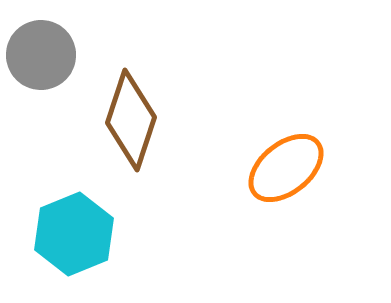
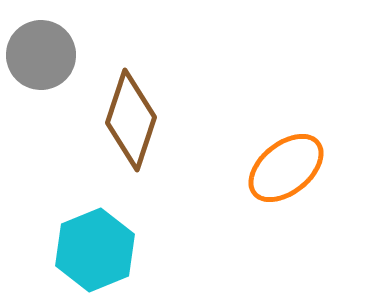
cyan hexagon: moved 21 px right, 16 px down
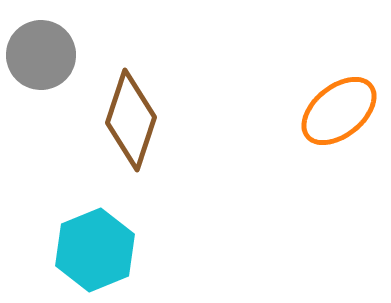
orange ellipse: moved 53 px right, 57 px up
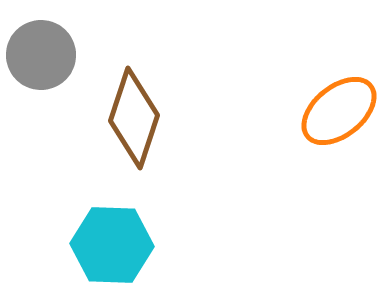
brown diamond: moved 3 px right, 2 px up
cyan hexagon: moved 17 px right, 5 px up; rotated 24 degrees clockwise
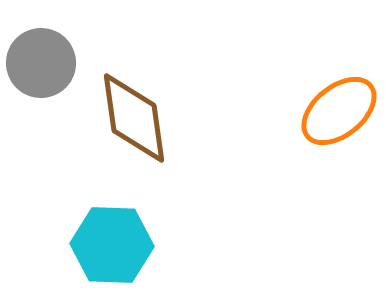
gray circle: moved 8 px down
brown diamond: rotated 26 degrees counterclockwise
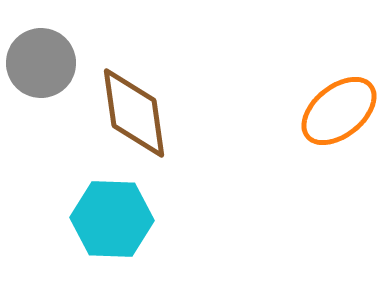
brown diamond: moved 5 px up
cyan hexagon: moved 26 px up
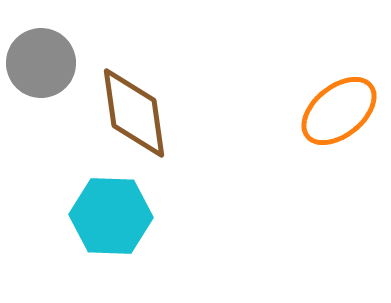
cyan hexagon: moved 1 px left, 3 px up
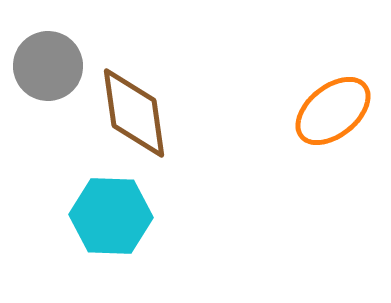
gray circle: moved 7 px right, 3 px down
orange ellipse: moved 6 px left
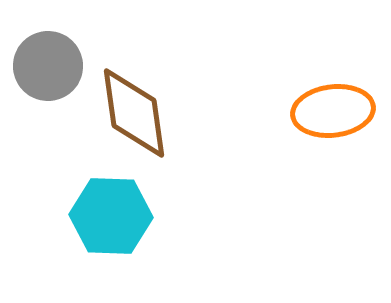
orange ellipse: rotated 32 degrees clockwise
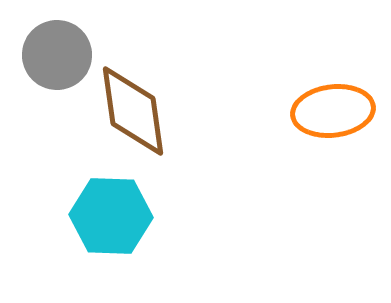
gray circle: moved 9 px right, 11 px up
brown diamond: moved 1 px left, 2 px up
